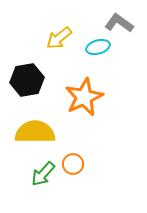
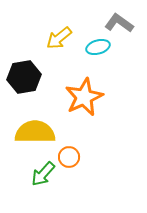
black hexagon: moved 3 px left, 3 px up
orange circle: moved 4 px left, 7 px up
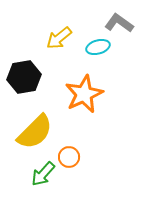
orange star: moved 3 px up
yellow semicircle: rotated 135 degrees clockwise
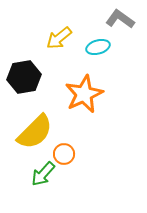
gray L-shape: moved 1 px right, 4 px up
orange circle: moved 5 px left, 3 px up
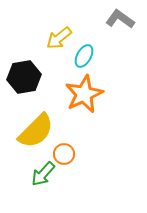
cyan ellipse: moved 14 px left, 9 px down; rotated 45 degrees counterclockwise
yellow semicircle: moved 1 px right, 1 px up
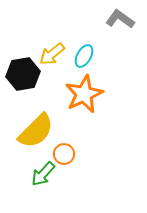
yellow arrow: moved 7 px left, 16 px down
black hexagon: moved 1 px left, 3 px up
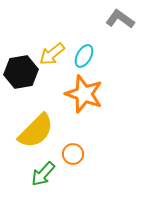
black hexagon: moved 2 px left, 2 px up
orange star: rotated 27 degrees counterclockwise
orange circle: moved 9 px right
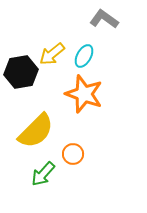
gray L-shape: moved 16 px left
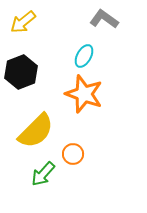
yellow arrow: moved 29 px left, 32 px up
black hexagon: rotated 12 degrees counterclockwise
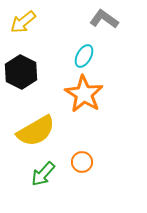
black hexagon: rotated 12 degrees counterclockwise
orange star: rotated 12 degrees clockwise
yellow semicircle: rotated 15 degrees clockwise
orange circle: moved 9 px right, 8 px down
